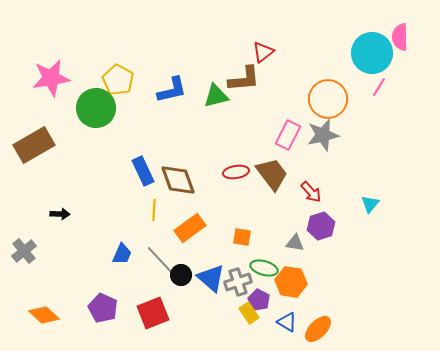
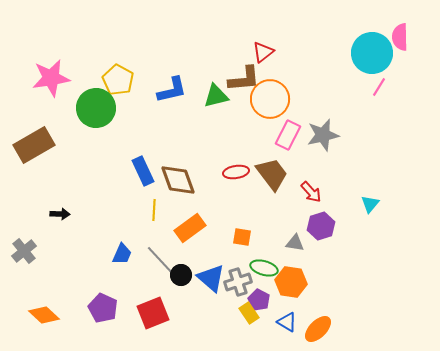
orange circle at (328, 99): moved 58 px left
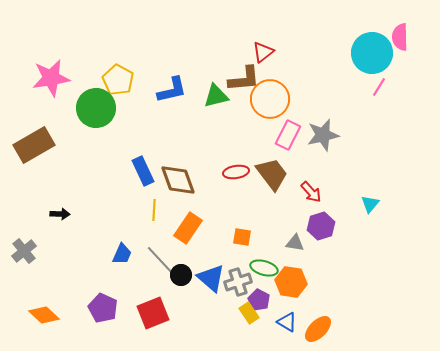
orange rectangle at (190, 228): moved 2 px left; rotated 20 degrees counterclockwise
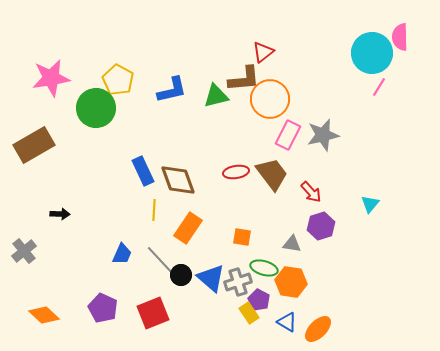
gray triangle at (295, 243): moved 3 px left, 1 px down
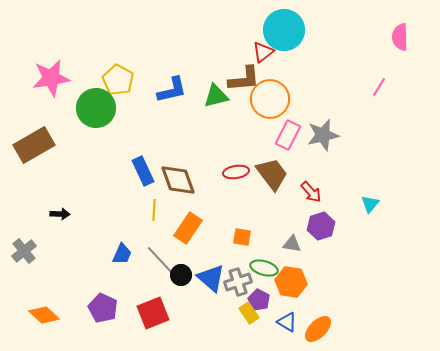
cyan circle at (372, 53): moved 88 px left, 23 px up
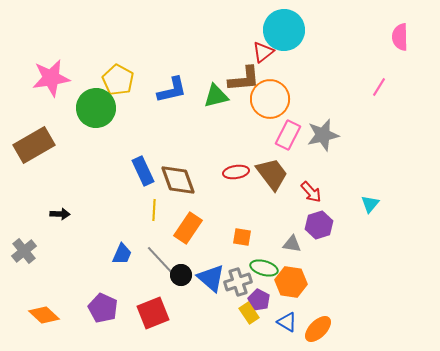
purple hexagon at (321, 226): moved 2 px left, 1 px up
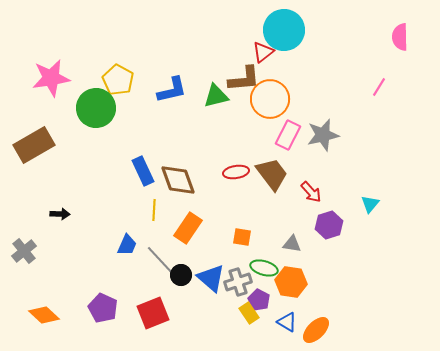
purple hexagon at (319, 225): moved 10 px right
blue trapezoid at (122, 254): moved 5 px right, 9 px up
orange ellipse at (318, 329): moved 2 px left, 1 px down
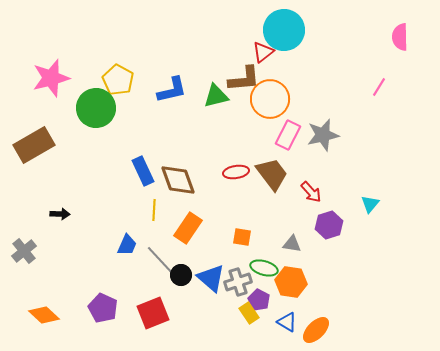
pink star at (51, 78): rotated 6 degrees counterclockwise
